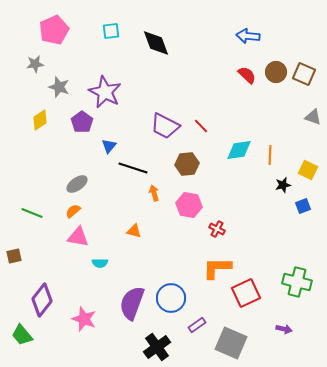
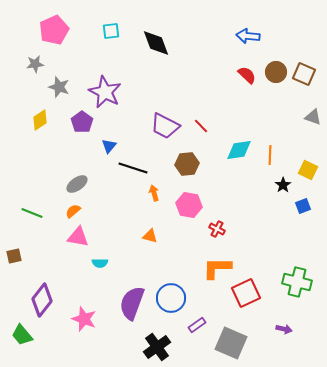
black star at (283, 185): rotated 21 degrees counterclockwise
orange triangle at (134, 231): moved 16 px right, 5 px down
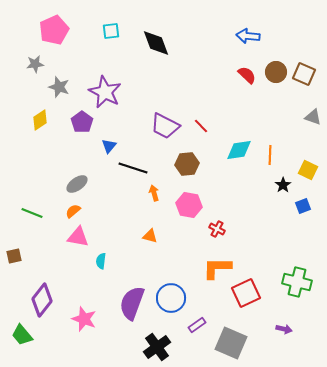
cyan semicircle at (100, 263): moved 1 px right, 2 px up; rotated 98 degrees clockwise
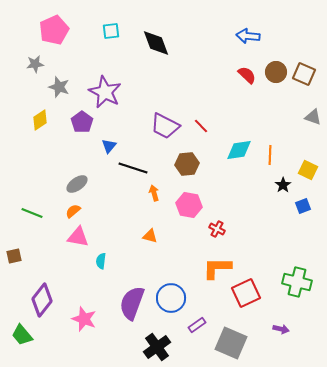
purple arrow at (284, 329): moved 3 px left
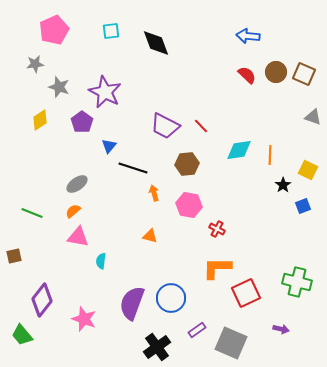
purple rectangle at (197, 325): moved 5 px down
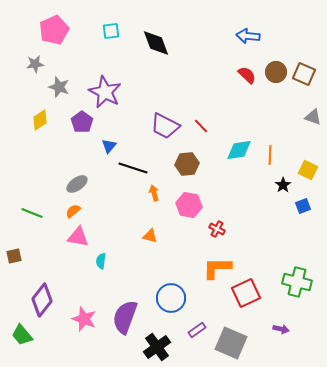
purple semicircle at (132, 303): moved 7 px left, 14 px down
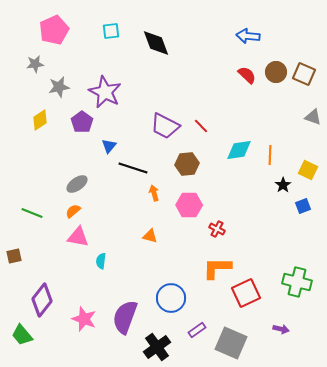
gray star at (59, 87): rotated 30 degrees counterclockwise
pink hexagon at (189, 205): rotated 10 degrees counterclockwise
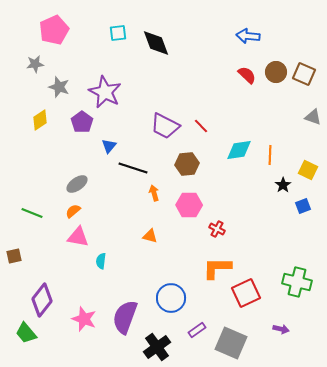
cyan square at (111, 31): moved 7 px right, 2 px down
gray star at (59, 87): rotated 30 degrees clockwise
green trapezoid at (22, 335): moved 4 px right, 2 px up
